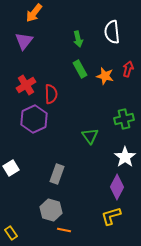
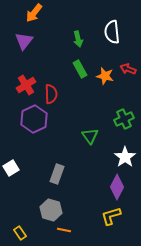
red arrow: rotated 84 degrees counterclockwise
green cross: rotated 12 degrees counterclockwise
yellow rectangle: moved 9 px right
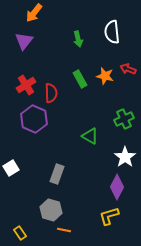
green rectangle: moved 10 px down
red semicircle: moved 1 px up
purple hexagon: rotated 12 degrees counterclockwise
green triangle: rotated 24 degrees counterclockwise
yellow L-shape: moved 2 px left
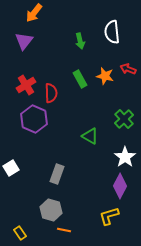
green arrow: moved 2 px right, 2 px down
green cross: rotated 18 degrees counterclockwise
purple diamond: moved 3 px right, 1 px up
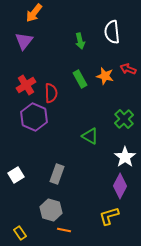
purple hexagon: moved 2 px up
white square: moved 5 px right, 7 px down
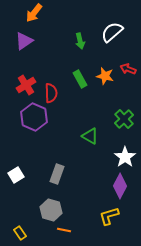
white semicircle: rotated 55 degrees clockwise
purple triangle: rotated 18 degrees clockwise
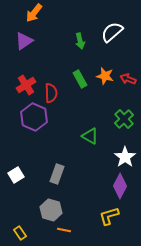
red arrow: moved 10 px down
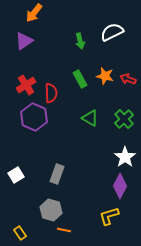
white semicircle: rotated 15 degrees clockwise
green triangle: moved 18 px up
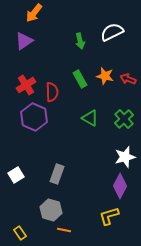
red semicircle: moved 1 px right, 1 px up
white star: rotated 20 degrees clockwise
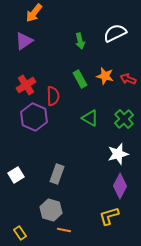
white semicircle: moved 3 px right, 1 px down
red semicircle: moved 1 px right, 4 px down
white star: moved 7 px left, 3 px up
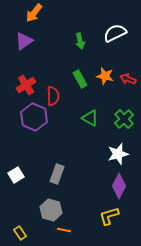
purple diamond: moved 1 px left
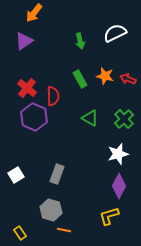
red cross: moved 1 px right, 3 px down; rotated 18 degrees counterclockwise
